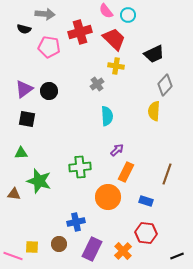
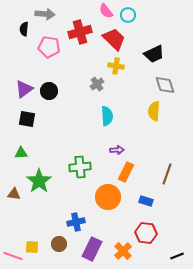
black semicircle: rotated 80 degrees clockwise
gray diamond: rotated 60 degrees counterclockwise
purple arrow: rotated 40 degrees clockwise
green star: rotated 20 degrees clockwise
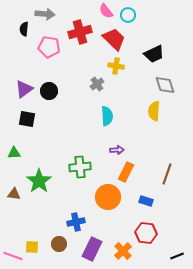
green triangle: moved 7 px left
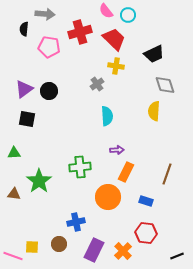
purple rectangle: moved 2 px right, 1 px down
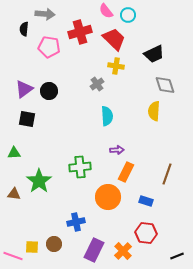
brown circle: moved 5 px left
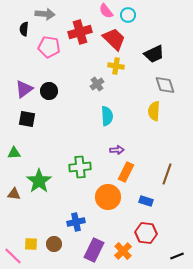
yellow square: moved 1 px left, 3 px up
pink line: rotated 24 degrees clockwise
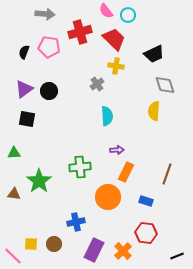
black semicircle: moved 23 px down; rotated 16 degrees clockwise
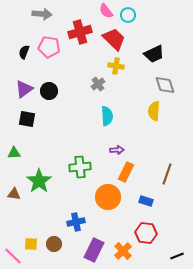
gray arrow: moved 3 px left
gray cross: moved 1 px right
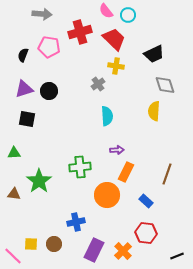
black semicircle: moved 1 px left, 3 px down
purple triangle: rotated 18 degrees clockwise
orange circle: moved 1 px left, 2 px up
blue rectangle: rotated 24 degrees clockwise
